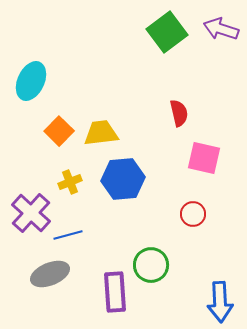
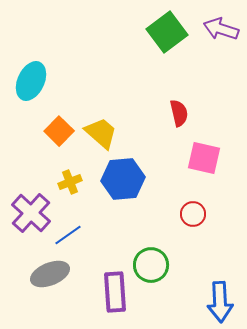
yellow trapezoid: rotated 48 degrees clockwise
blue line: rotated 20 degrees counterclockwise
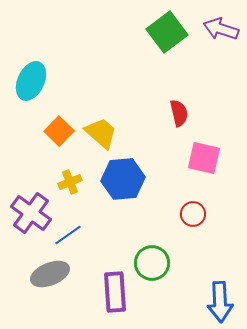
purple cross: rotated 6 degrees counterclockwise
green circle: moved 1 px right, 2 px up
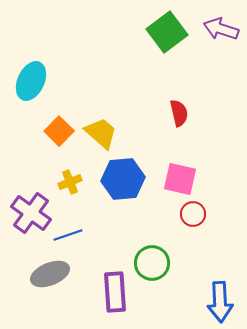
pink square: moved 24 px left, 21 px down
blue line: rotated 16 degrees clockwise
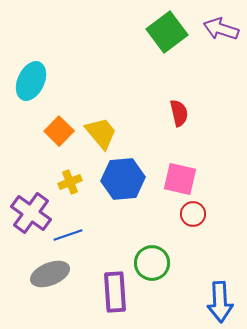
yellow trapezoid: rotated 9 degrees clockwise
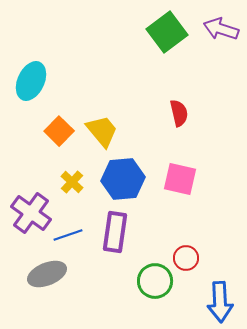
yellow trapezoid: moved 1 px right, 2 px up
yellow cross: moved 2 px right; rotated 25 degrees counterclockwise
red circle: moved 7 px left, 44 px down
green circle: moved 3 px right, 18 px down
gray ellipse: moved 3 px left
purple rectangle: moved 60 px up; rotated 12 degrees clockwise
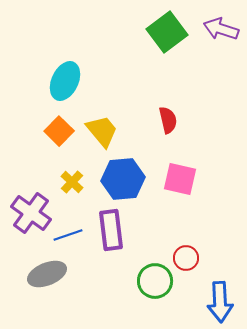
cyan ellipse: moved 34 px right
red semicircle: moved 11 px left, 7 px down
purple rectangle: moved 4 px left, 2 px up; rotated 15 degrees counterclockwise
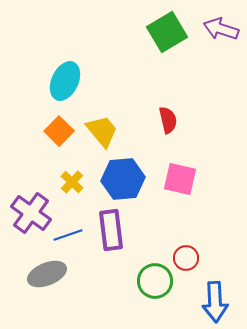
green square: rotated 6 degrees clockwise
blue arrow: moved 5 px left
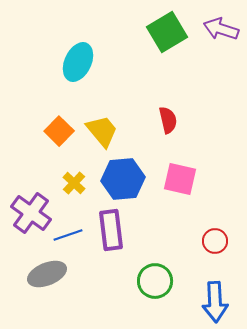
cyan ellipse: moved 13 px right, 19 px up
yellow cross: moved 2 px right, 1 px down
red circle: moved 29 px right, 17 px up
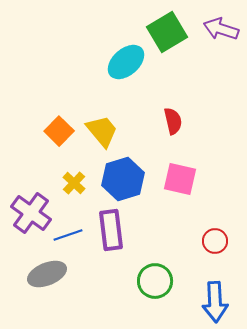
cyan ellipse: moved 48 px right; rotated 24 degrees clockwise
red semicircle: moved 5 px right, 1 px down
blue hexagon: rotated 12 degrees counterclockwise
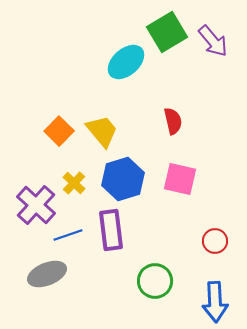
purple arrow: moved 8 px left, 12 px down; rotated 148 degrees counterclockwise
purple cross: moved 5 px right, 8 px up; rotated 6 degrees clockwise
